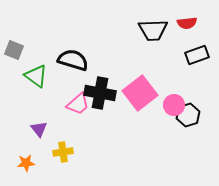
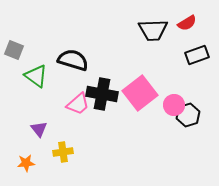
red semicircle: rotated 24 degrees counterclockwise
black cross: moved 2 px right, 1 px down
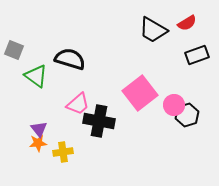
black trapezoid: rotated 32 degrees clockwise
black semicircle: moved 3 px left, 1 px up
black cross: moved 3 px left, 27 px down
black hexagon: moved 1 px left
orange star: moved 12 px right, 20 px up
